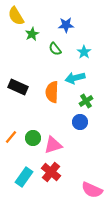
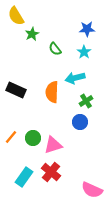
blue star: moved 21 px right, 4 px down
black rectangle: moved 2 px left, 3 px down
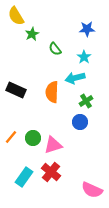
cyan star: moved 5 px down
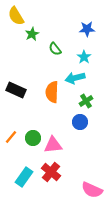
pink triangle: rotated 12 degrees clockwise
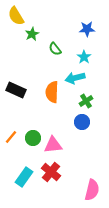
blue circle: moved 2 px right
pink semicircle: rotated 100 degrees counterclockwise
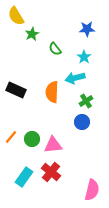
green circle: moved 1 px left, 1 px down
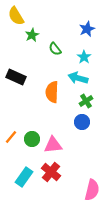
blue star: rotated 21 degrees counterclockwise
green star: moved 1 px down
cyan arrow: moved 3 px right; rotated 30 degrees clockwise
black rectangle: moved 13 px up
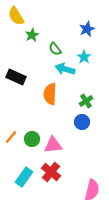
cyan arrow: moved 13 px left, 9 px up
orange semicircle: moved 2 px left, 2 px down
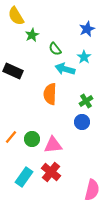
black rectangle: moved 3 px left, 6 px up
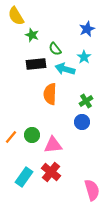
green star: rotated 24 degrees counterclockwise
black rectangle: moved 23 px right, 7 px up; rotated 30 degrees counterclockwise
green circle: moved 4 px up
pink semicircle: rotated 30 degrees counterclockwise
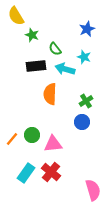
cyan star: rotated 16 degrees counterclockwise
black rectangle: moved 2 px down
orange line: moved 1 px right, 2 px down
pink triangle: moved 1 px up
cyan rectangle: moved 2 px right, 4 px up
pink semicircle: moved 1 px right
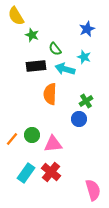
blue circle: moved 3 px left, 3 px up
